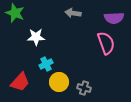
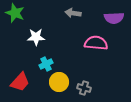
pink semicircle: moved 10 px left; rotated 65 degrees counterclockwise
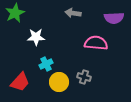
green star: rotated 24 degrees clockwise
gray cross: moved 11 px up
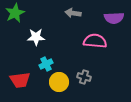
pink semicircle: moved 1 px left, 2 px up
red trapezoid: moved 2 px up; rotated 40 degrees clockwise
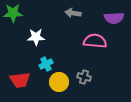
green star: moved 2 px left; rotated 24 degrees clockwise
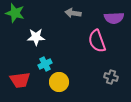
green star: moved 2 px right; rotated 18 degrees clockwise
pink semicircle: moved 2 px right; rotated 115 degrees counterclockwise
cyan cross: moved 1 px left
gray cross: moved 27 px right
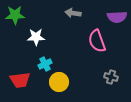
green star: moved 2 px down; rotated 18 degrees counterclockwise
purple semicircle: moved 3 px right, 1 px up
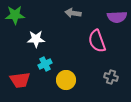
white star: moved 2 px down
yellow circle: moved 7 px right, 2 px up
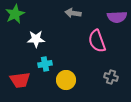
green star: moved 1 px up; rotated 24 degrees counterclockwise
cyan cross: rotated 16 degrees clockwise
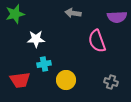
green star: rotated 12 degrees clockwise
cyan cross: moved 1 px left
gray cross: moved 5 px down
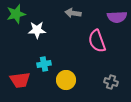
green star: moved 1 px right
white star: moved 1 px right, 9 px up
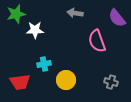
gray arrow: moved 2 px right
purple semicircle: moved 1 px down; rotated 54 degrees clockwise
white star: moved 2 px left
red trapezoid: moved 2 px down
